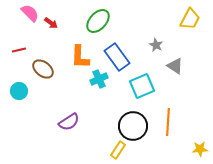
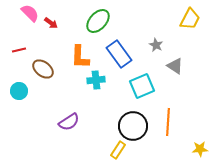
blue rectangle: moved 2 px right, 3 px up
cyan cross: moved 3 px left, 1 px down; rotated 18 degrees clockwise
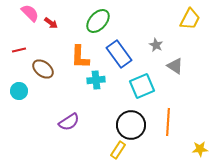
black circle: moved 2 px left, 1 px up
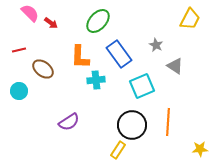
black circle: moved 1 px right
